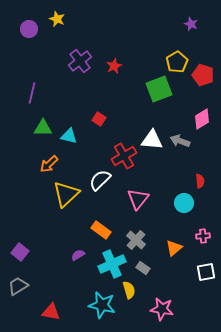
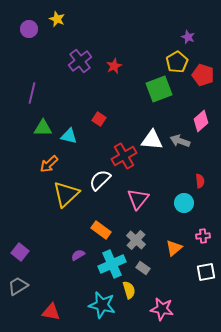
purple star: moved 3 px left, 13 px down
pink diamond: moved 1 px left, 2 px down; rotated 10 degrees counterclockwise
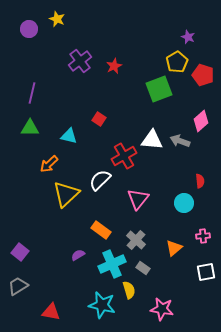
green triangle: moved 13 px left
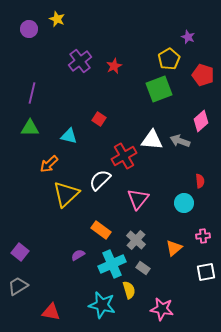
yellow pentagon: moved 8 px left, 3 px up
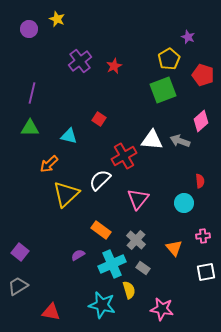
green square: moved 4 px right, 1 px down
orange triangle: rotated 30 degrees counterclockwise
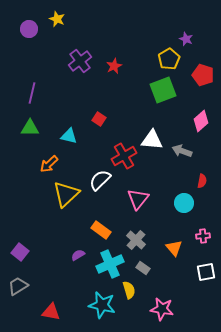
purple star: moved 2 px left, 2 px down
gray arrow: moved 2 px right, 10 px down
red semicircle: moved 2 px right; rotated 16 degrees clockwise
cyan cross: moved 2 px left
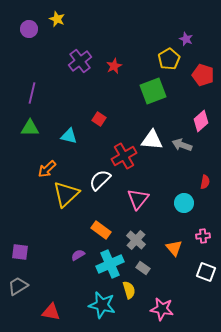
green square: moved 10 px left, 1 px down
gray arrow: moved 6 px up
orange arrow: moved 2 px left, 5 px down
red semicircle: moved 3 px right, 1 px down
purple square: rotated 30 degrees counterclockwise
white square: rotated 30 degrees clockwise
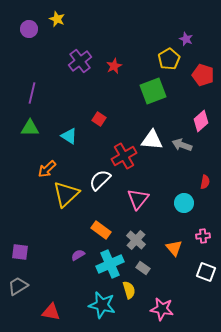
cyan triangle: rotated 18 degrees clockwise
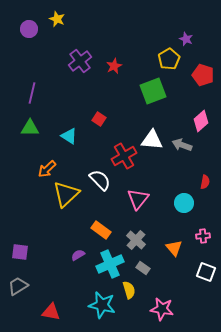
white semicircle: rotated 90 degrees clockwise
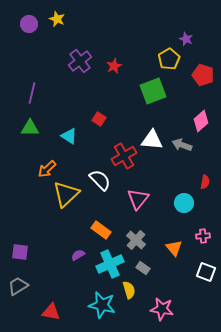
purple circle: moved 5 px up
